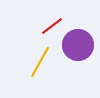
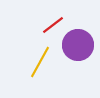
red line: moved 1 px right, 1 px up
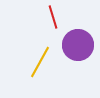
red line: moved 8 px up; rotated 70 degrees counterclockwise
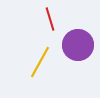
red line: moved 3 px left, 2 px down
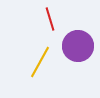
purple circle: moved 1 px down
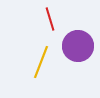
yellow line: moved 1 px right; rotated 8 degrees counterclockwise
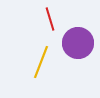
purple circle: moved 3 px up
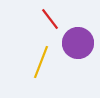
red line: rotated 20 degrees counterclockwise
